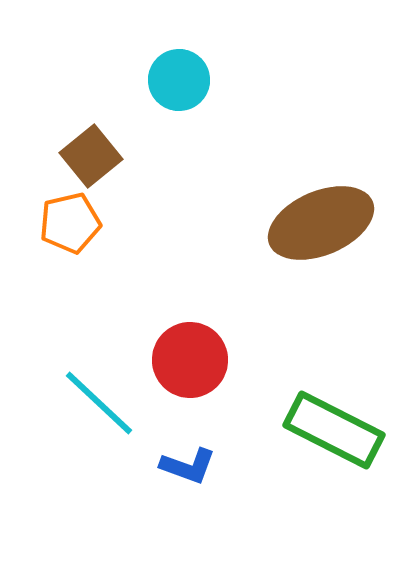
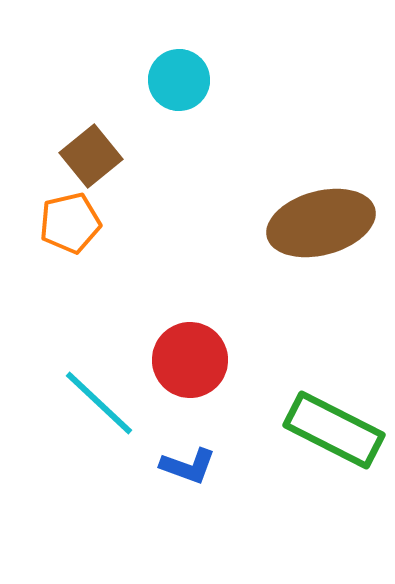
brown ellipse: rotated 8 degrees clockwise
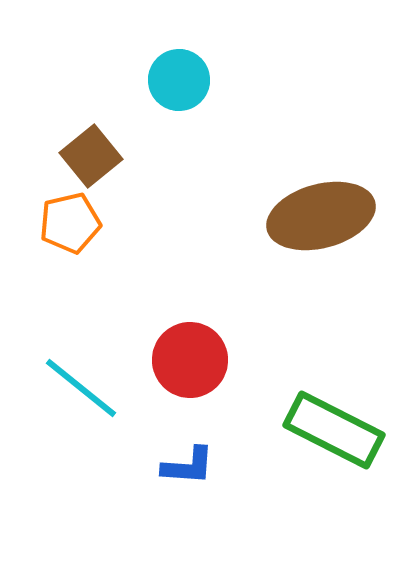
brown ellipse: moved 7 px up
cyan line: moved 18 px left, 15 px up; rotated 4 degrees counterclockwise
blue L-shape: rotated 16 degrees counterclockwise
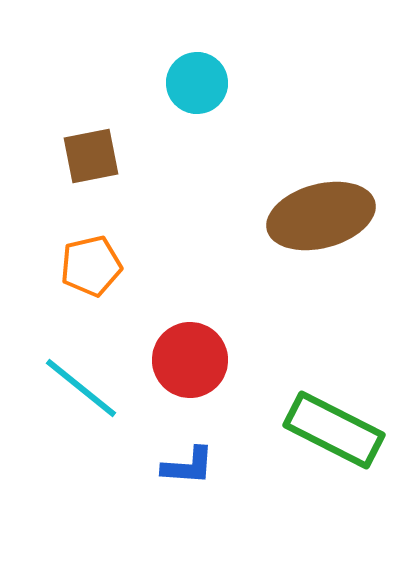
cyan circle: moved 18 px right, 3 px down
brown square: rotated 28 degrees clockwise
orange pentagon: moved 21 px right, 43 px down
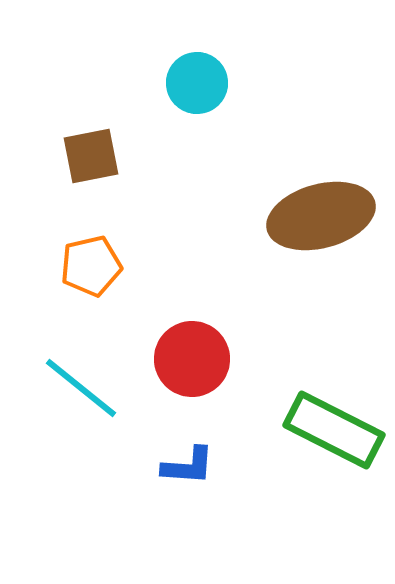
red circle: moved 2 px right, 1 px up
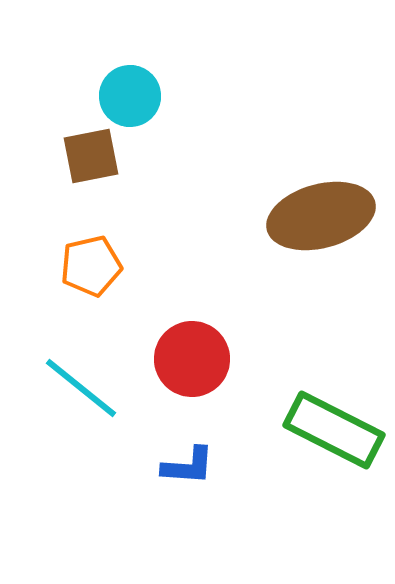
cyan circle: moved 67 px left, 13 px down
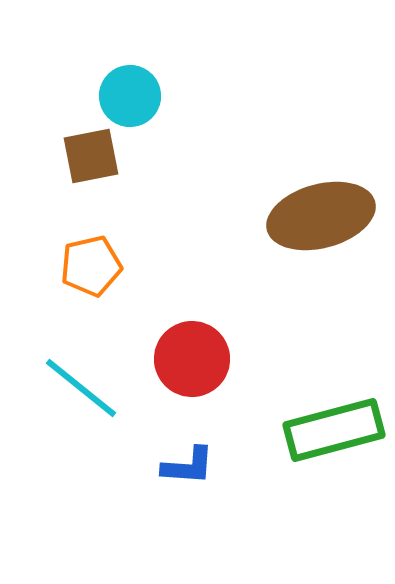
green rectangle: rotated 42 degrees counterclockwise
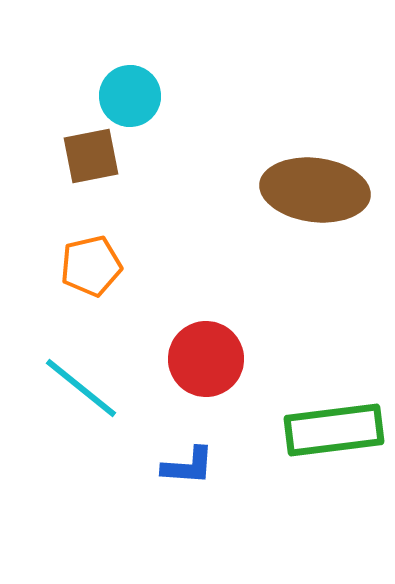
brown ellipse: moved 6 px left, 26 px up; rotated 22 degrees clockwise
red circle: moved 14 px right
green rectangle: rotated 8 degrees clockwise
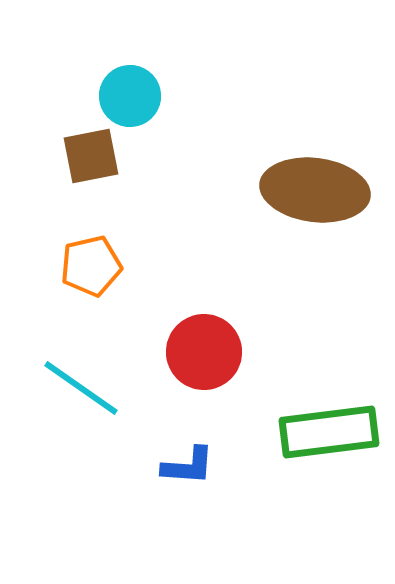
red circle: moved 2 px left, 7 px up
cyan line: rotated 4 degrees counterclockwise
green rectangle: moved 5 px left, 2 px down
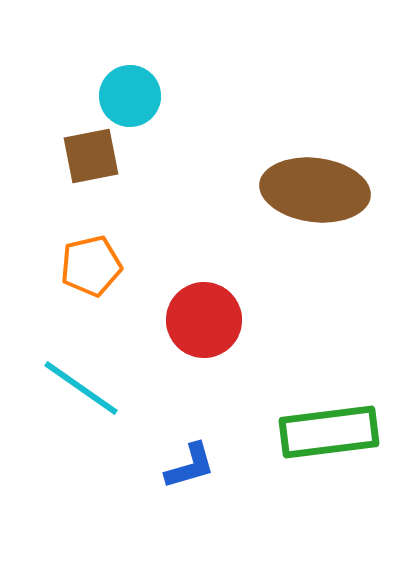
red circle: moved 32 px up
blue L-shape: moved 2 px right; rotated 20 degrees counterclockwise
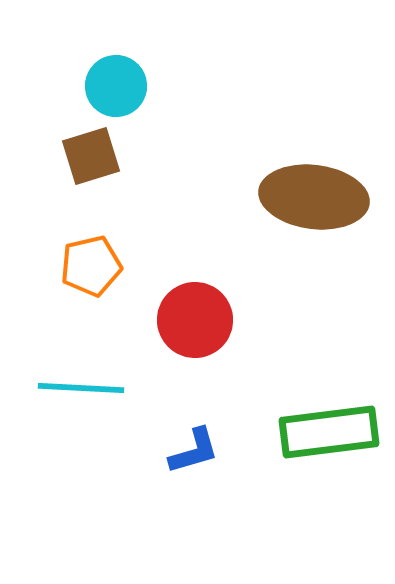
cyan circle: moved 14 px left, 10 px up
brown square: rotated 6 degrees counterclockwise
brown ellipse: moved 1 px left, 7 px down
red circle: moved 9 px left
cyan line: rotated 32 degrees counterclockwise
blue L-shape: moved 4 px right, 15 px up
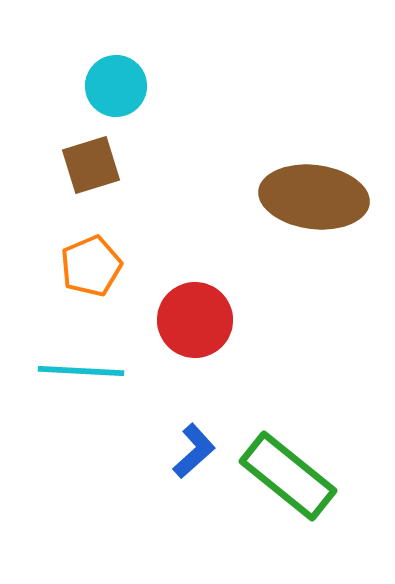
brown square: moved 9 px down
orange pentagon: rotated 10 degrees counterclockwise
cyan line: moved 17 px up
green rectangle: moved 41 px left, 44 px down; rotated 46 degrees clockwise
blue L-shape: rotated 26 degrees counterclockwise
